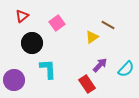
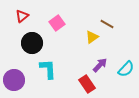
brown line: moved 1 px left, 1 px up
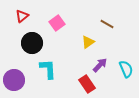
yellow triangle: moved 4 px left, 5 px down
cyan semicircle: rotated 66 degrees counterclockwise
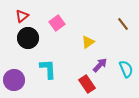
brown line: moved 16 px right; rotated 24 degrees clockwise
black circle: moved 4 px left, 5 px up
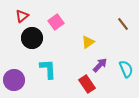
pink square: moved 1 px left, 1 px up
black circle: moved 4 px right
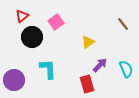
black circle: moved 1 px up
red rectangle: rotated 18 degrees clockwise
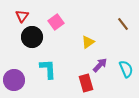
red triangle: rotated 16 degrees counterclockwise
red rectangle: moved 1 px left, 1 px up
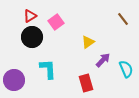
red triangle: moved 8 px right; rotated 24 degrees clockwise
brown line: moved 5 px up
purple arrow: moved 3 px right, 5 px up
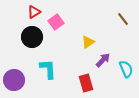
red triangle: moved 4 px right, 4 px up
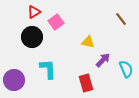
brown line: moved 2 px left
yellow triangle: rotated 48 degrees clockwise
